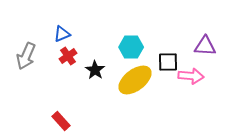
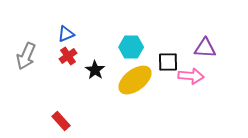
blue triangle: moved 4 px right
purple triangle: moved 2 px down
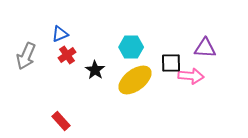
blue triangle: moved 6 px left
red cross: moved 1 px left, 1 px up
black square: moved 3 px right, 1 px down
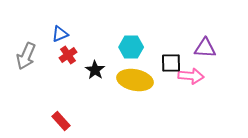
red cross: moved 1 px right
yellow ellipse: rotated 48 degrees clockwise
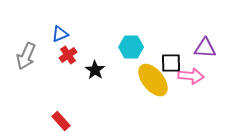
yellow ellipse: moved 18 px right; rotated 40 degrees clockwise
